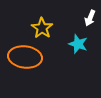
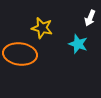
yellow star: rotated 20 degrees counterclockwise
orange ellipse: moved 5 px left, 3 px up
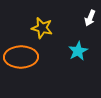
cyan star: moved 7 px down; rotated 24 degrees clockwise
orange ellipse: moved 1 px right, 3 px down; rotated 8 degrees counterclockwise
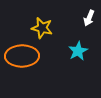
white arrow: moved 1 px left
orange ellipse: moved 1 px right, 1 px up
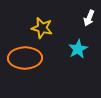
cyan star: moved 2 px up
orange ellipse: moved 3 px right, 2 px down
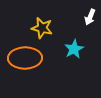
white arrow: moved 1 px right, 1 px up
cyan star: moved 4 px left
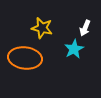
white arrow: moved 5 px left, 11 px down
orange ellipse: rotated 8 degrees clockwise
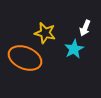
yellow star: moved 3 px right, 5 px down
orange ellipse: rotated 16 degrees clockwise
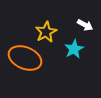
white arrow: moved 3 px up; rotated 84 degrees counterclockwise
yellow star: moved 1 px right, 1 px up; rotated 30 degrees clockwise
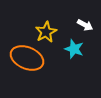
cyan star: rotated 24 degrees counterclockwise
orange ellipse: moved 2 px right
